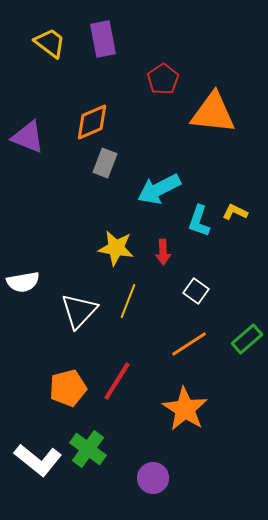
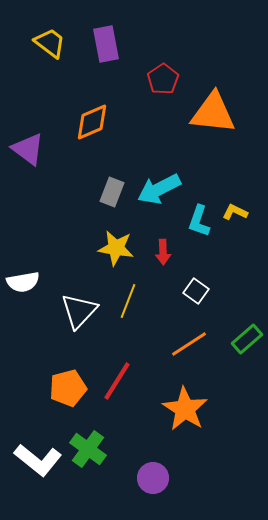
purple rectangle: moved 3 px right, 5 px down
purple triangle: moved 12 px down; rotated 15 degrees clockwise
gray rectangle: moved 7 px right, 29 px down
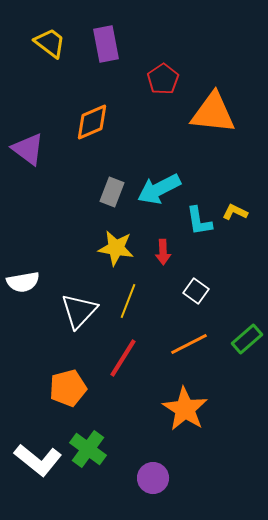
cyan L-shape: rotated 28 degrees counterclockwise
orange line: rotated 6 degrees clockwise
red line: moved 6 px right, 23 px up
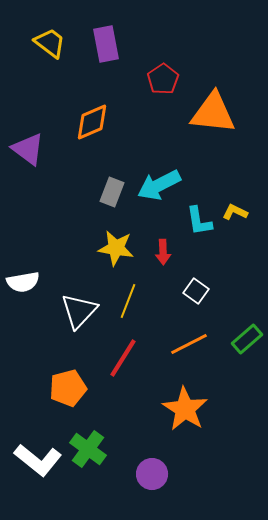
cyan arrow: moved 4 px up
purple circle: moved 1 px left, 4 px up
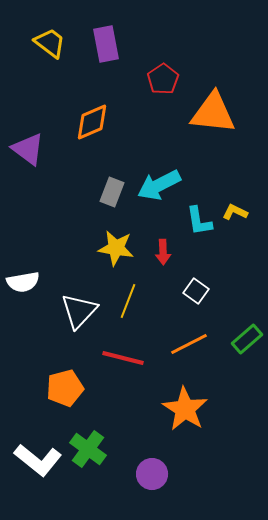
red line: rotated 72 degrees clockwise
orange pentagon: moved 3 px left
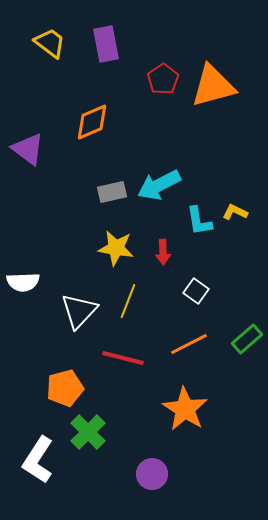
orange triangle: moved 27 px up; rotated 21 degrees counterclockwise
gray rectangle: rotated 56 degrees clockwise
white semicircle: rotated 8 degrees clockwise
green cross: moved 17 px up; rotated 9 degrees clockwise
white L-shape: rotated 84 degrees clockwise
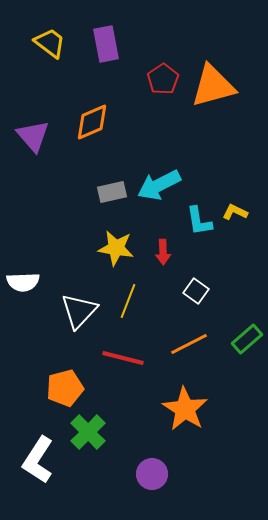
purple triangle: moved 5 px right, 13 px up; rotated 12 degrees clockwise
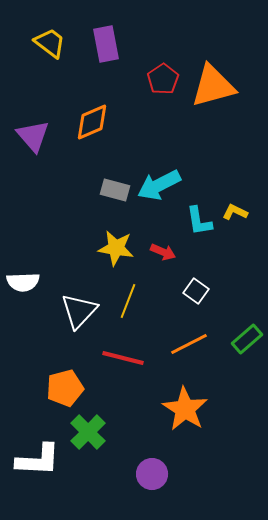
gray rectangle: moved 3 px right, 2 px up; rotated 28 degrees clockwise
red arrow: rotated 65 degrees counterclockwise
white L-shape: rotated 120 degrees counterclockwise
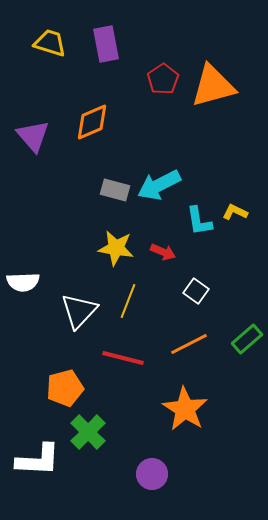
yellow trapezoid: rotated 20 degrees counterclockwise
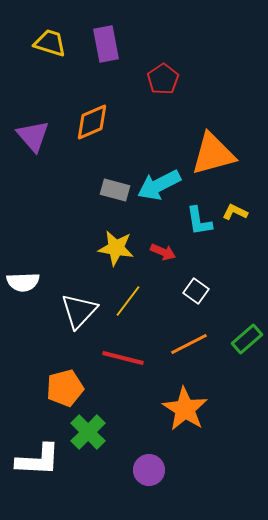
orange triangle: moved 68 px down
yellow line: rotated 16 degrees clockwise
purple circle: moved 3 px left, 4 px up
